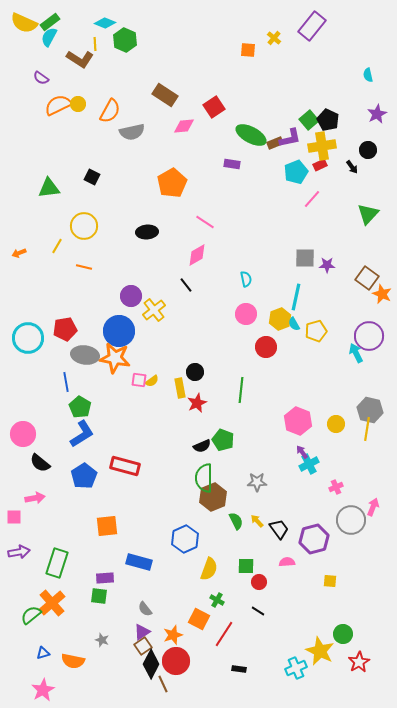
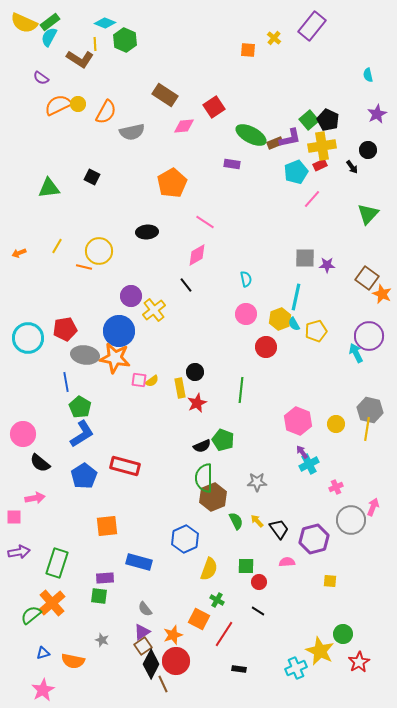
orange semicircle at (110, 111): moved 4 px left, 1 px down
yellow circle at (84, 226): moved 15 px right, 25 px down
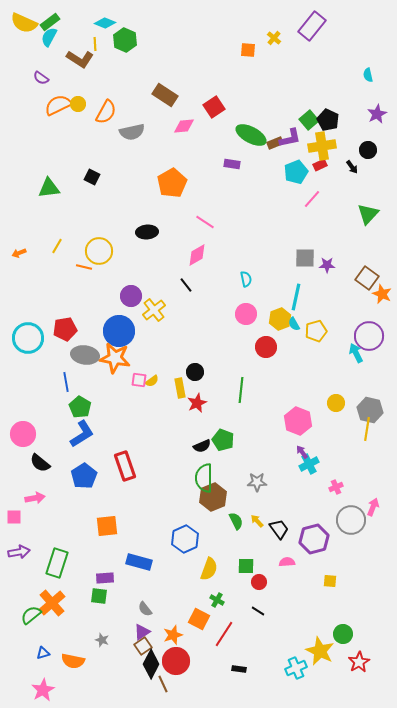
yellow circle at (336, 424): moved 21 px up
red rectangle at (125, 466): rotated 56 degrees clockwise
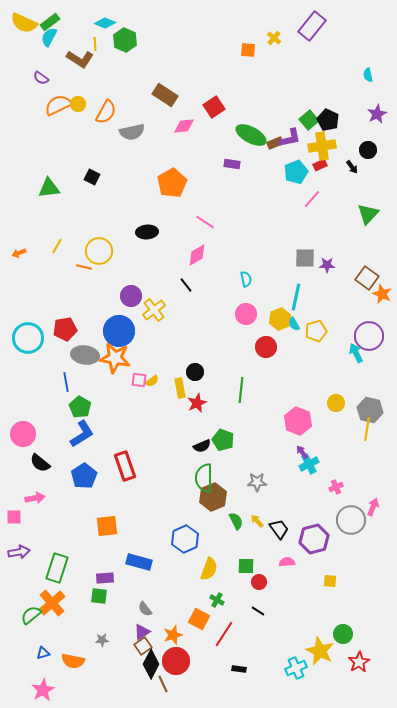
green rectangle at (57, 563): moved 5 px down
gray star at (102, 640): rotated 24 degrees counterclockwise
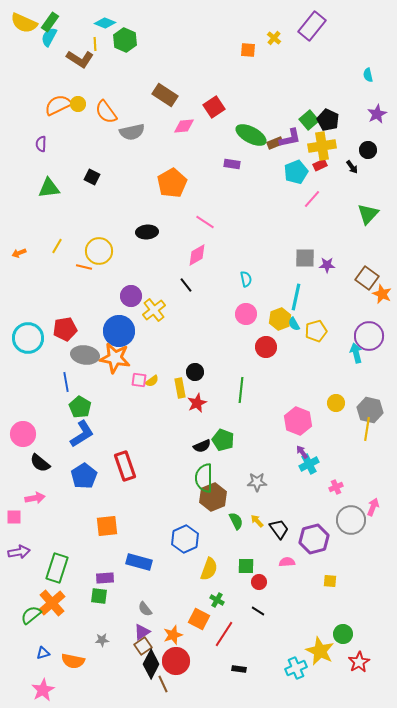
green rectangle at (50, 22): rotated 18 degrees counterclockwise
purple semicircle at (41, 78): moved 66 px down; rotated 56 degrees clockwise
orange semicircle at (106, 112): rotated 115 degrees clockwise
cyan arrow at (356, 353): rotated 12 degrees clockwise
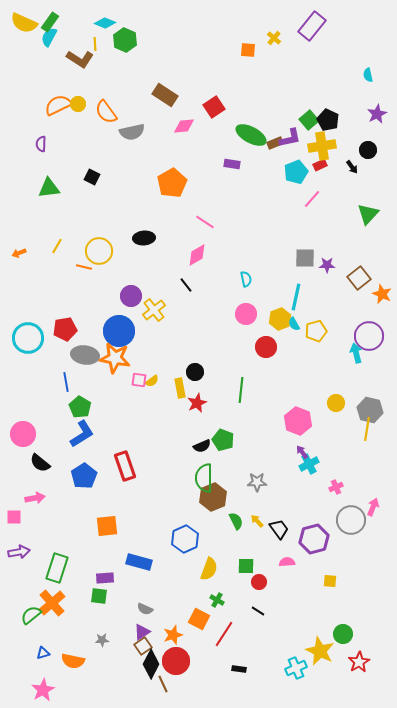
black ellipse at (147, 232): moved 3 px left, 6 px down
brown square at (367, 278): moved 8 px left; rotated 15 degrees clockwise
gray semicircle at (145, 609): rotated 28 degrees counterclockwise
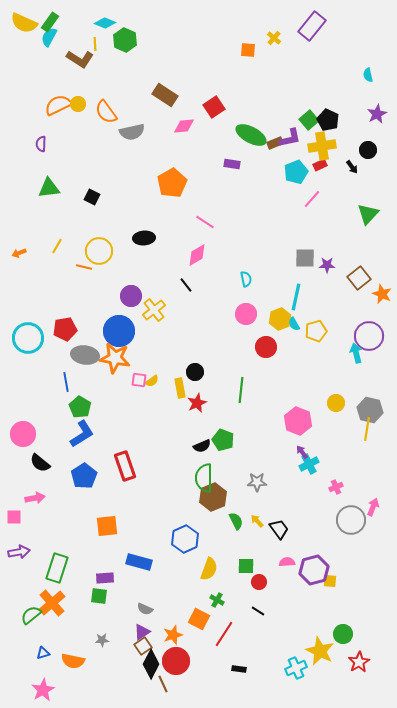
black square at (92, 177): moved 20 px down
purple hexagon at (314, 539): moved 31 px down
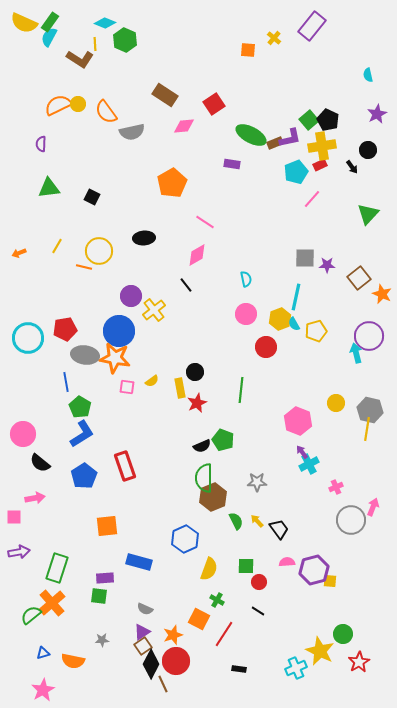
red square at (214, 107): moved 3 px up
pink square at (139, 380): moved 12 px left, 7 px down
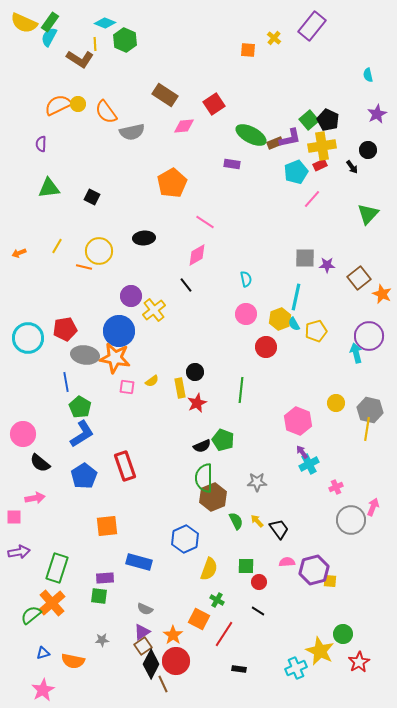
orange star at (173, 635): rotated 18 degrees counterclockwise
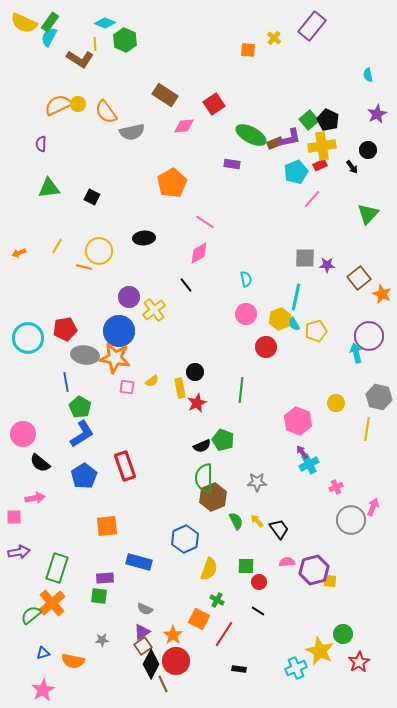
pink diamond at (197, 255): moved 2 px right, 2 px up
purple circle at (131, 296): moved 2 px left, 1 px down
gray hexagon at (370, 410): moved 9 px right, 13 px up
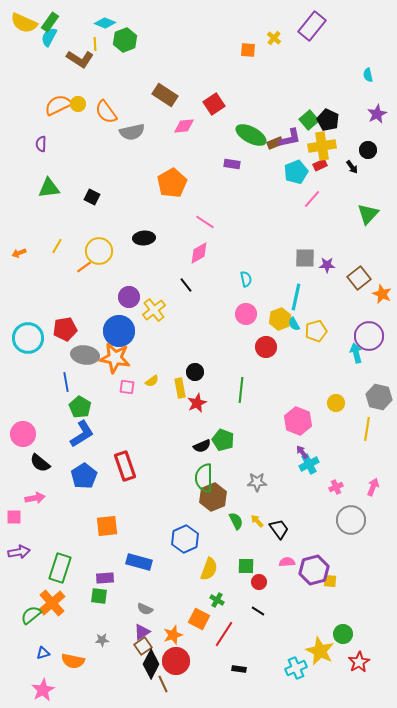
green hexagon at (125, 40): rotated 15 degrees clockwise
orange line at (84, 267): rotated 49 degrees counterclockwise
pink arrow at (373, 507): moved 20 px up
green rectangle at (57, 568): moved 3 px right
orange star at (173, 635): rotated 18 degrees clockwise
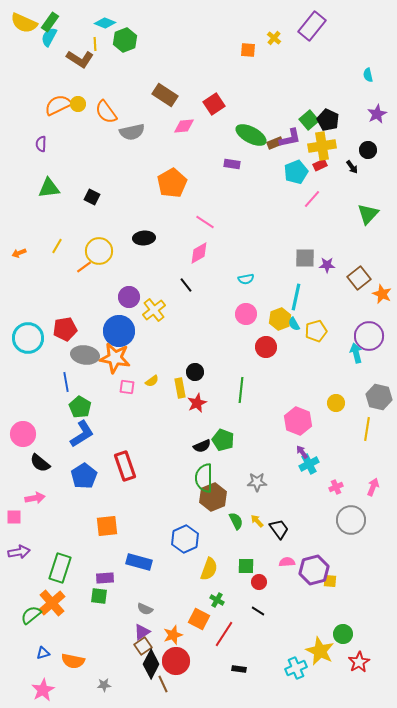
cyan semicircle at (246, 279): rotated 91 degrees clockwise
gray star at (102, 640): moved 2 px right, 45 px down
